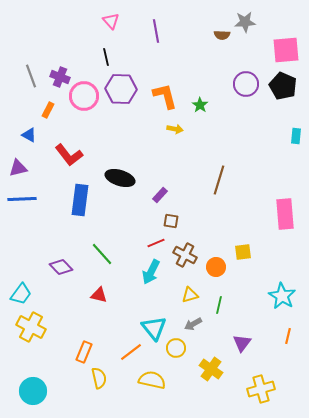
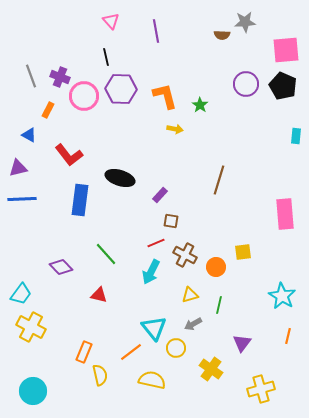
green line at (102, 254): moved 4 px right
yellow semicircle at (99, 378): moved 1 px right, 3 px up
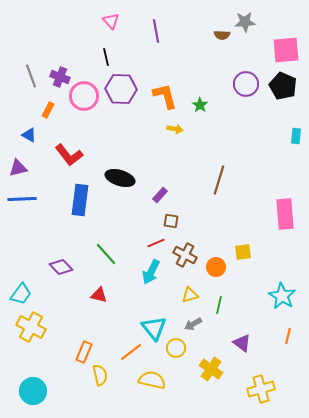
purple triangle at (242, 343): rotated 30 degrees counterclockwise
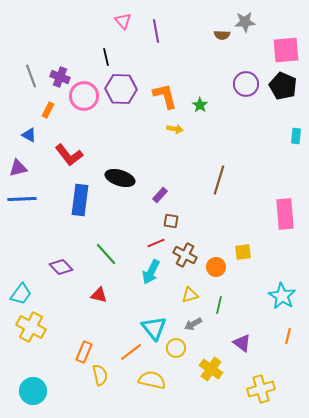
pink triangle at (111, 21): moved 12 px right
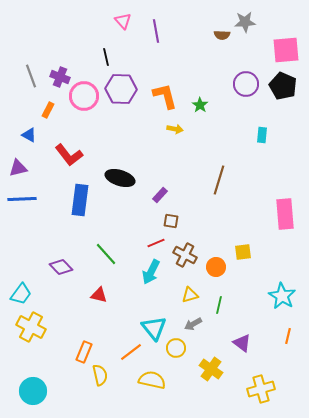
cyan rectangle at (296, 136): moved 34 px left, 1 px up
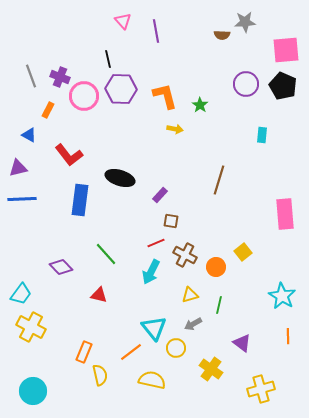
black line at (106, 57): moved 2 px right, 2 px down
yellow square at (243, 252): rotated 30 degrees counterclockwise
orange line at (288, 336): rotated 14 degrees counterclockwise
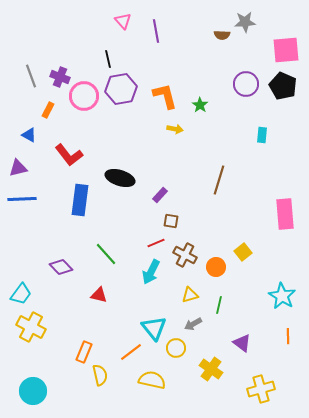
purple hexagon at (121, 89): rotated 12 degrees counterclockwise
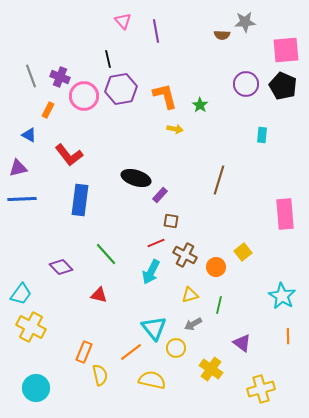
black ellipse at (120, 178): moved 16 px right
cyan circle at (33, 391): moved 3 px right, 3 px up
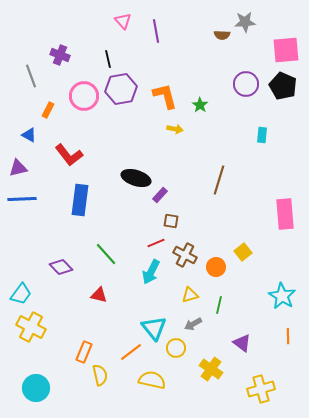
purple cross at (60, 77): moved 22 px up
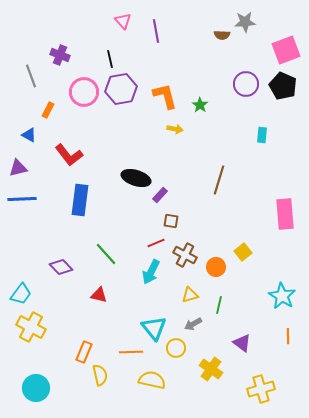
pink square at (286, 50): rotated 16 degrees counterclockwise
black line at (108, 59): moved 2 px right
pink circle at (84, 96): moved 4 px up
orange line at (131, 352): rotated 35 degrees clockwise
